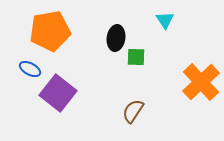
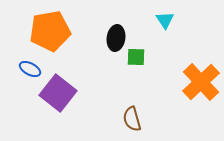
brown semicircle: moved 1 px left, 8 px down; rotated 50 degrees counterclockwise
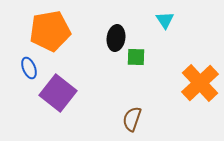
blue ellipse: moved 1 px left, 1 px up; rotated 40 degrees clockwise
orange cross: moved 1 px left, 1 px down
brown semicircle: rotated 35 degrees clockwise
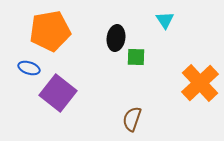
blue ellipse: rotated 50 degrees counterclockwise
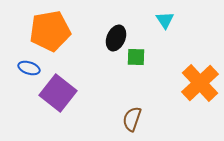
black ellipse: rotated 15 degrees clockwise
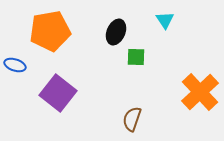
black ellipse: moved 6 px up
blue ellipse: moved 14 px left, 3 px up
orange cross: moved 9 px down
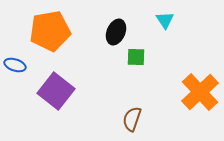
purple square: moved 2 px left, 2 px up
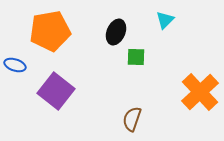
cyan triangle: rotated 18 degrees clockwise
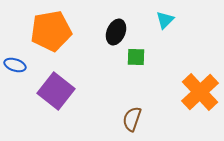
orange pentagon: moved 1 px right
